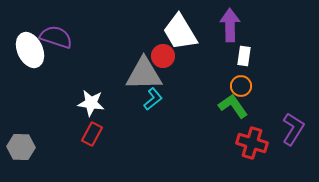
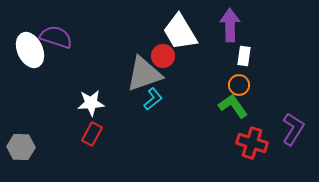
gray triangle: rotated 18 degrees counterclockwise
orange circle: moved 2 px left, 1 px up
white star: rotated 12 degrees counterclockwise
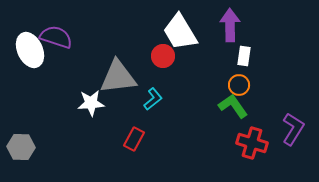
gray triangle: moved 26 px left, 3 px down; rotated 12 degrees clockwise
red rectangle: moved 42 px right, 5 px down
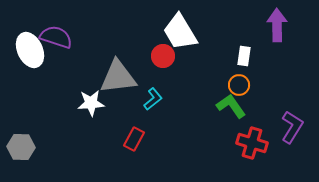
purple arrow: moved 47 px right
green L-shape: moved 2 px left
purple L-shape: moved 1 px left, 2 px up
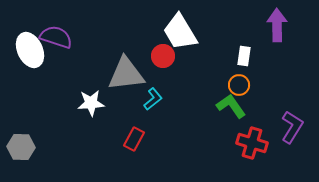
gray triangle: moved 8 px right, 3 px up
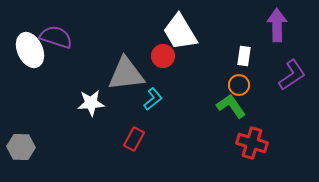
purple L-shape: moved 52 px up; rotated 24 degrees clockwise
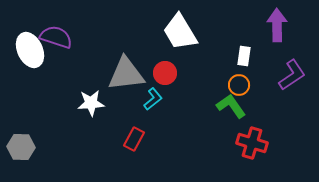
red circle: moved 2 px right, 17 px down
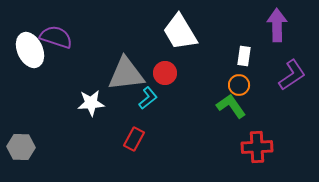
cyan L-shape: moved 5 px left, 1 px up
red cross: moved 5 px right, 4 px down; rotated 20 degrees counterclockwise
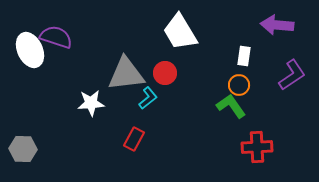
purple arrow: rotated 84 degrees counterclockwise
gray hexagon: moved 2 px right, 2 px down
